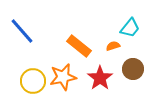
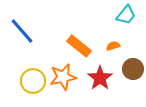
cyan trapezoid: moved 4 px left, 13 px up
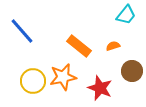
brown circle: moved 1 px left, 2 px down
red star: moved 10 px down; rotated 15 degrees counterclockwise
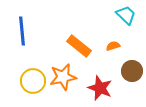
cyan trapezoid: rotated 85 degrees counterclockwise
blue line: rotated 36 degrees clockwise
